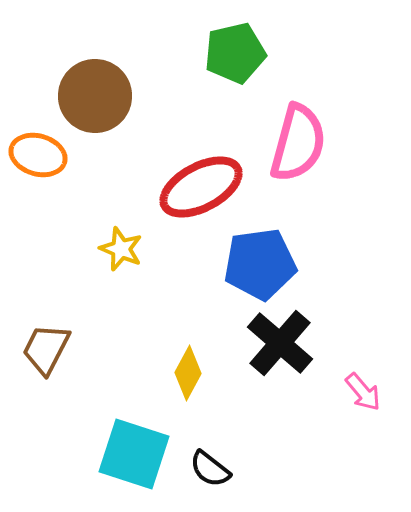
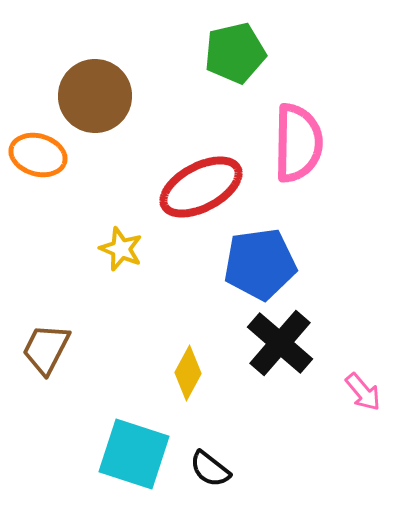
pink semicircle: rotated 14 degrees counterclockwise
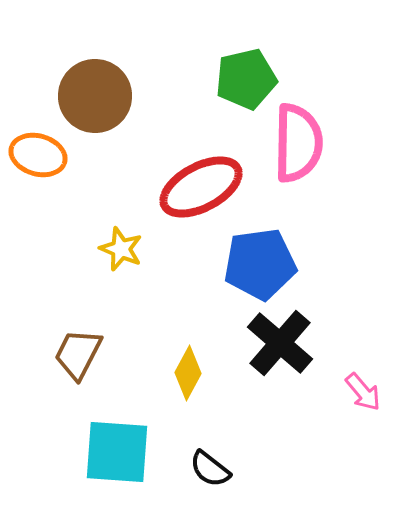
green pentagon: moved 11 px right, 26 px down
brown trapezoid: moved 32 px right, 5 px down
cyan square: moved 17 px left, 2 px up; rotated 14 degrees counterclockwise
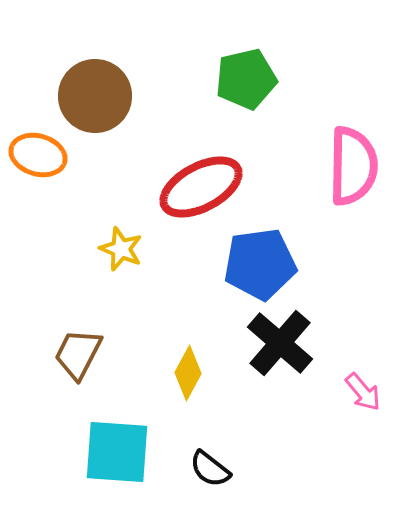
pink semicircle: moved 55 px right, 23 px down
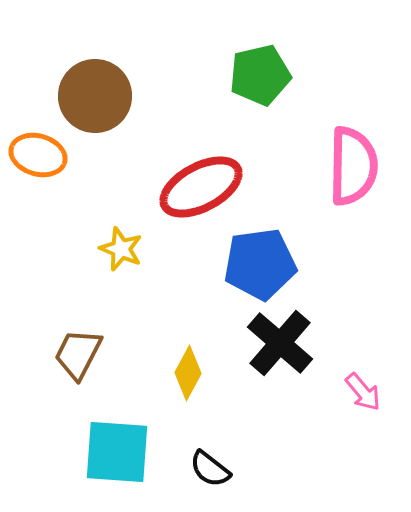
green pentagon: moved 14 px right, 4 px up
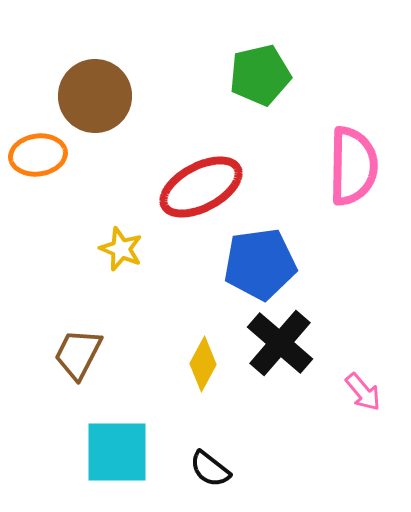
orange ellipse: rotated 24 degrees counterclockwise
yellow diamond: moved 15 px right, 9 px up
cyan square: rotated 4 degrees counterclockwise
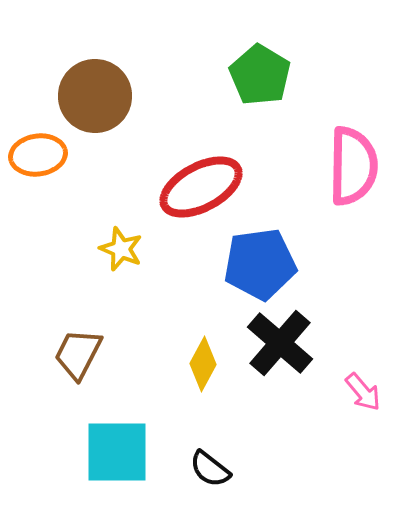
green pentagon: rotated 28 degrees counterclockwise
